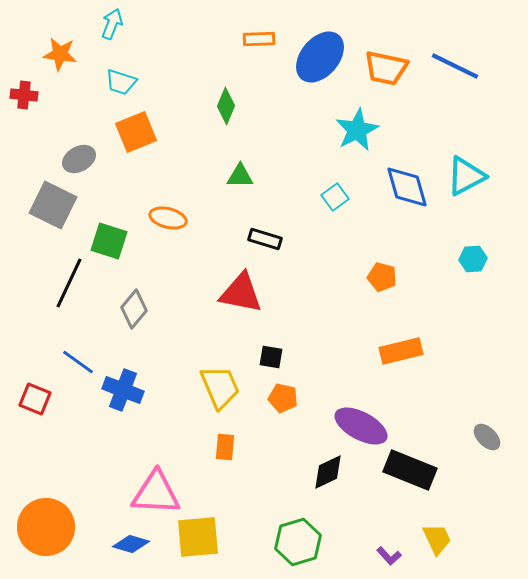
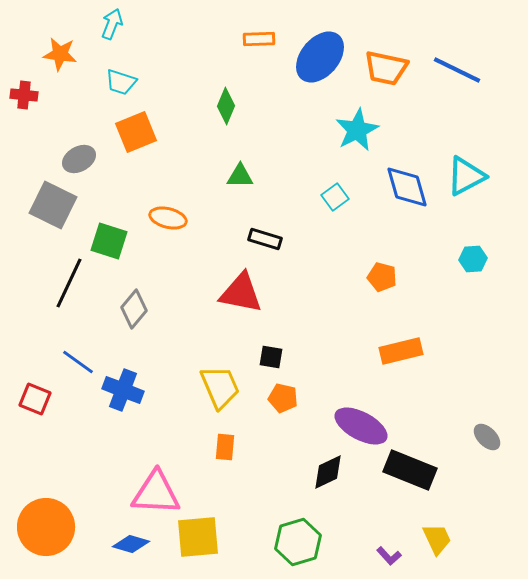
blue line at (455, 66): moved 2 px right, 4 px down
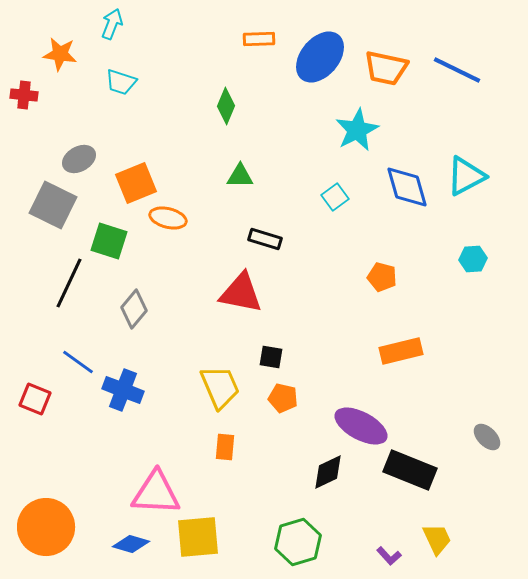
orange square at (136, 132): moved 51 px down
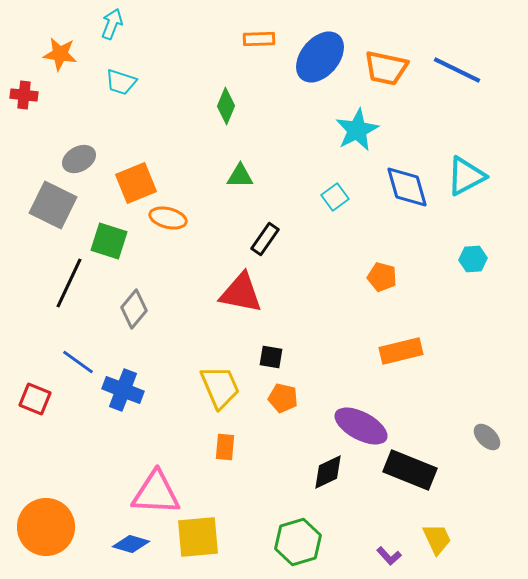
black rectangle at (265, 239): rotated 72 degrees counterclockwise
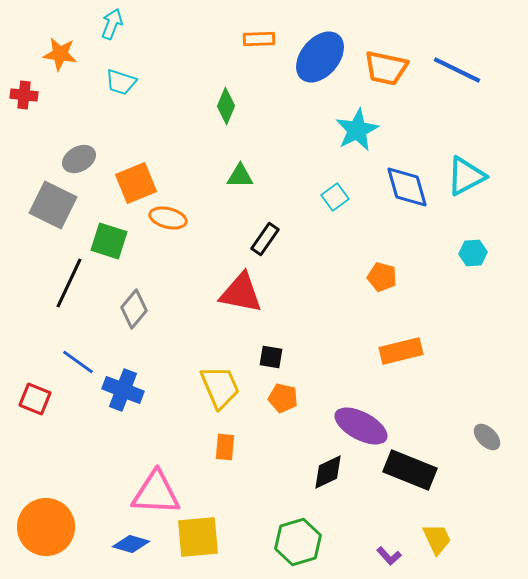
cyan hexagon at (473, 259): moved 6 px up
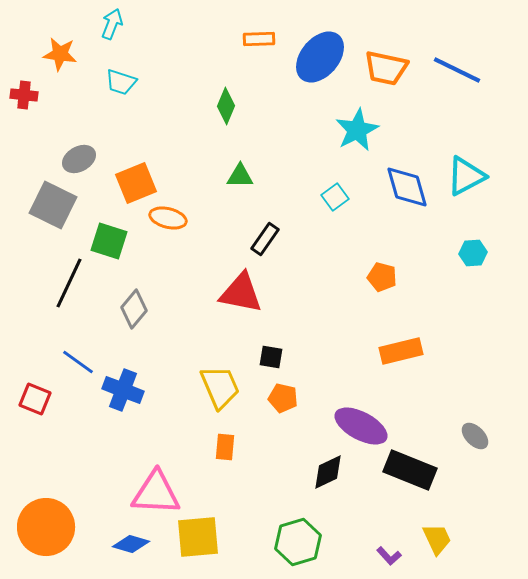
gray ellipse at (487, 437): moved 12 px left, 1 px up
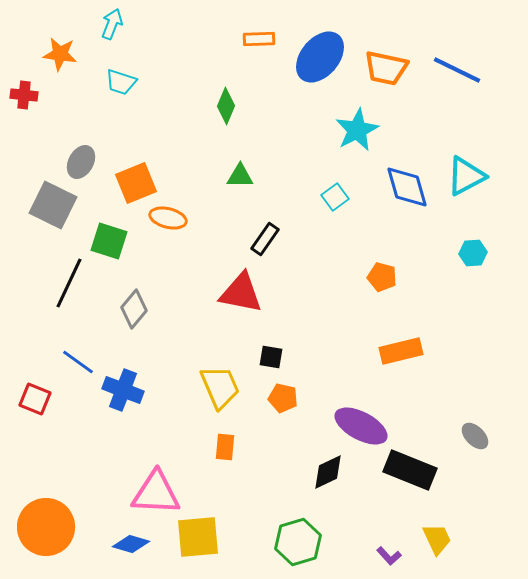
gray ellipse at (79, 159): moved 2 px right, 3 px down; rotated 32 degrees counterclockwise
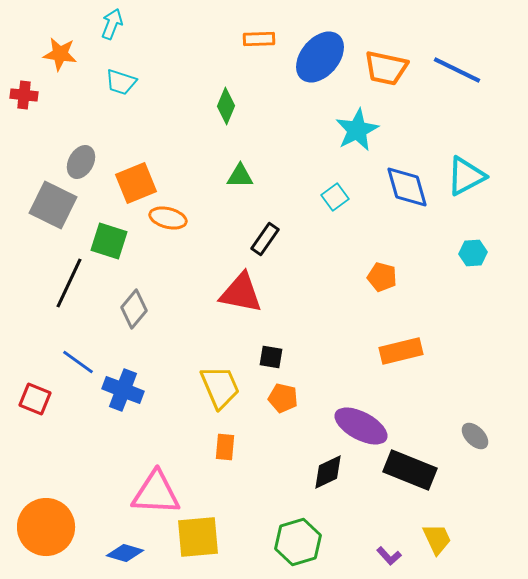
blue diamond at (131, 544): moved 6 px left, 9 px down
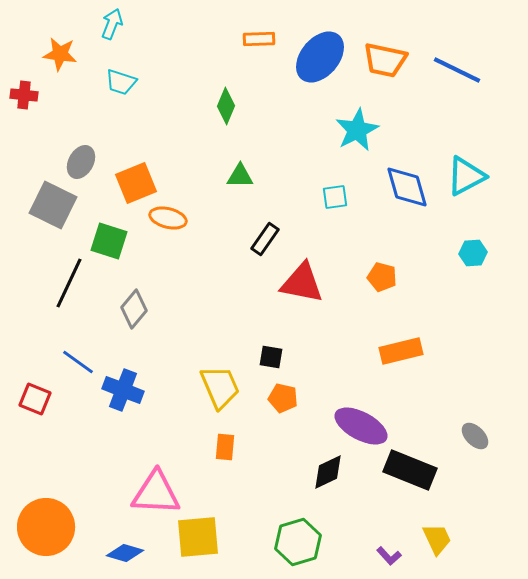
orange trapezoid at (386, 68): moved 1 px left, 8 px up
cyan square at (335, 197): rotated 28 degrees clockwise
red triangle at (241, 293): moved 61 px right, 10 px up
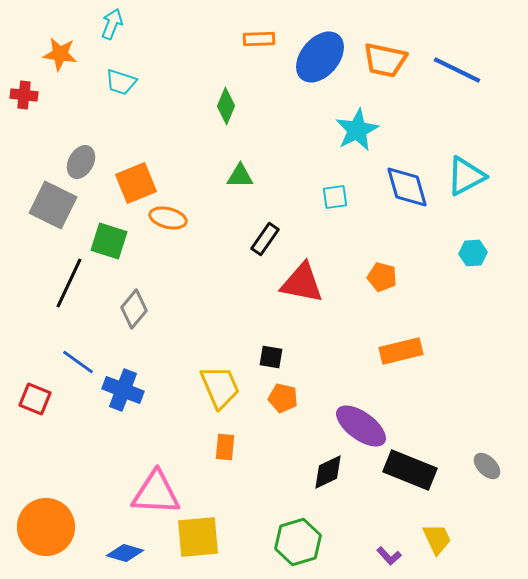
purple ellipse at (361, 426): rotated 8 degrees clockwise
gray ellipse at (475, 436): moved 12 px right, 30 px down
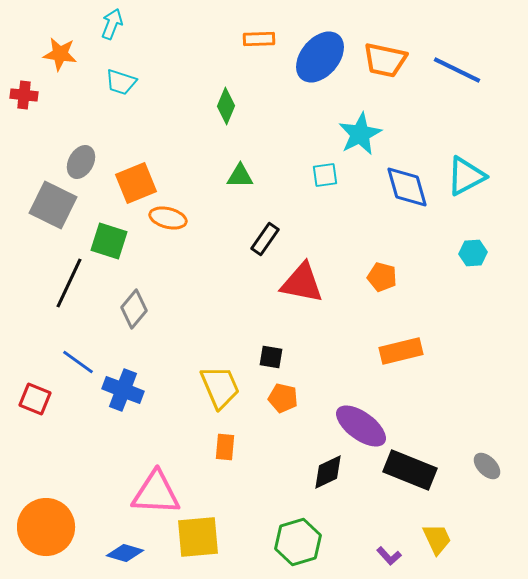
cyan star at (357, 130): moved 3 px right, 4 px down
cyan square at (335, 197): moved 10 px left, 22 px up
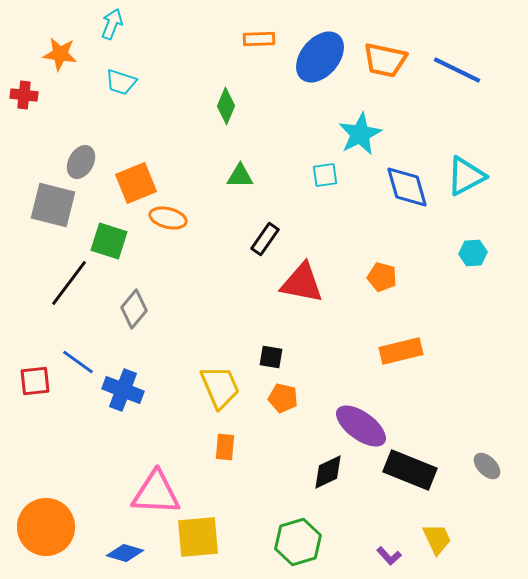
gray square at (53, 205): rotated 12 degrees counterclockwise
black line at (69, 283): rotated 12 degrees clockwise
red square at (35, 399): moved 18 px up; rotated 28 degrees counterclockwise
